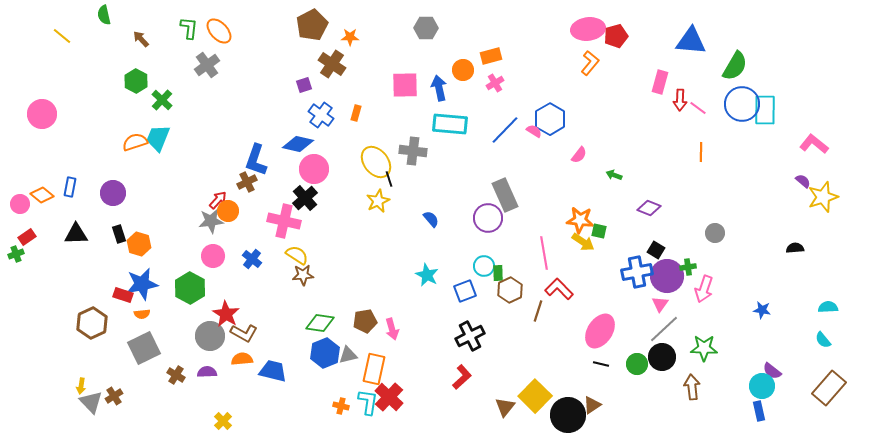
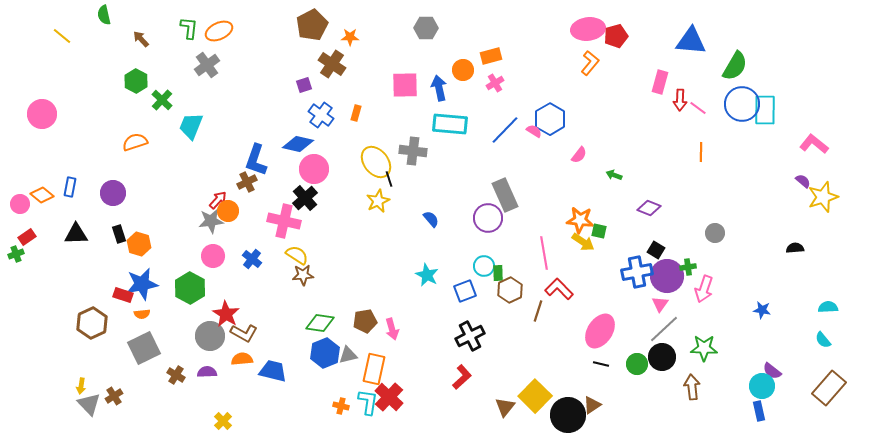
orange ellipse at (219, 31): rotated 72 degrees counterclockwise
cyan trapezoid at (158, 138): moved 33 px right, 12 px up
gray triangle at (91, 402): moved 2 px left, 2 px down
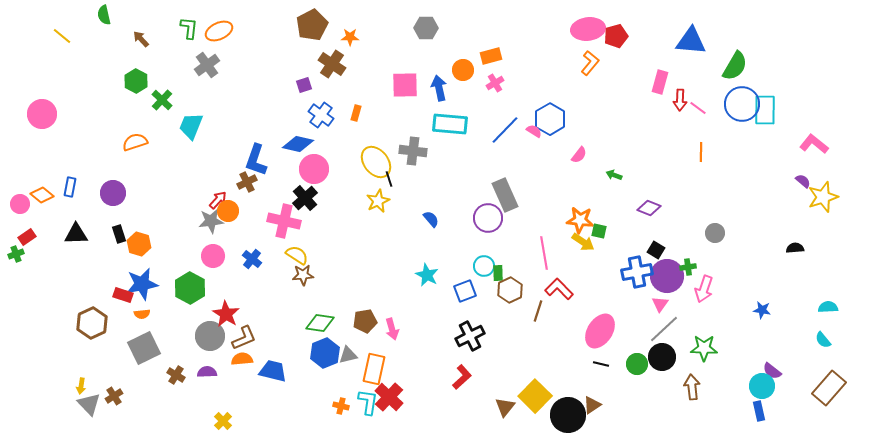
brown L-shape at (244, 333): moved 5 px down; rotated 52 degrees counterclockwise
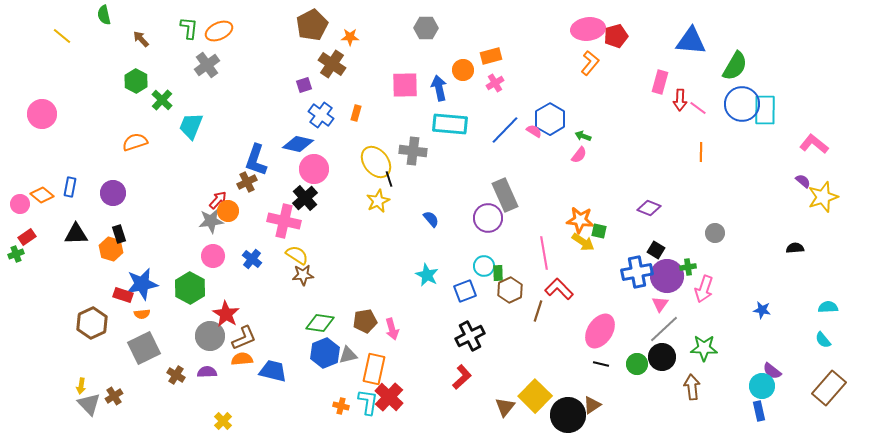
green arrow at (614, 175): moved 31 px left, 39 px up
orange hexagon at (139, 244): moved 28 px left, 5 px down
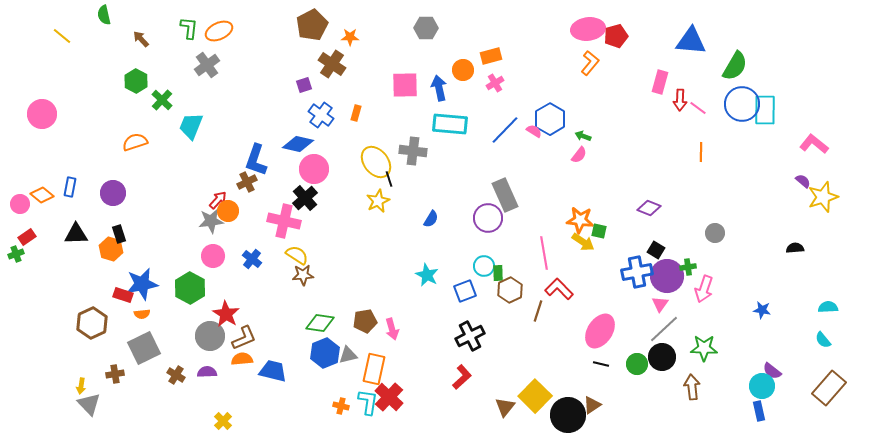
blue semicircle at (431, 219): rotated 72 degrees clockwise
brown cross at (114, 396): moved 1 px right, 22 px up; rotated 24 degrees clockwise
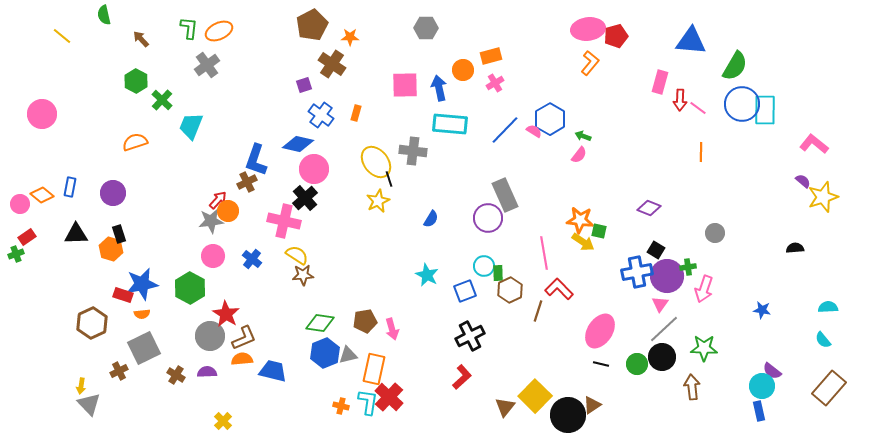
brown cross at (115, 374): moved 4 px right, 3 px up; rotated 18 degrees counterclockwise
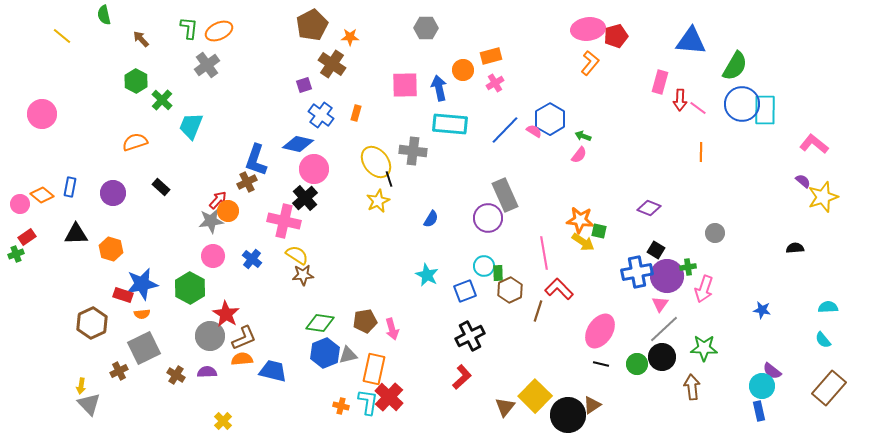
black rectangle at (119, 234): moved 42 px right, 47 px up; rotated 30 degrees counterclockwise
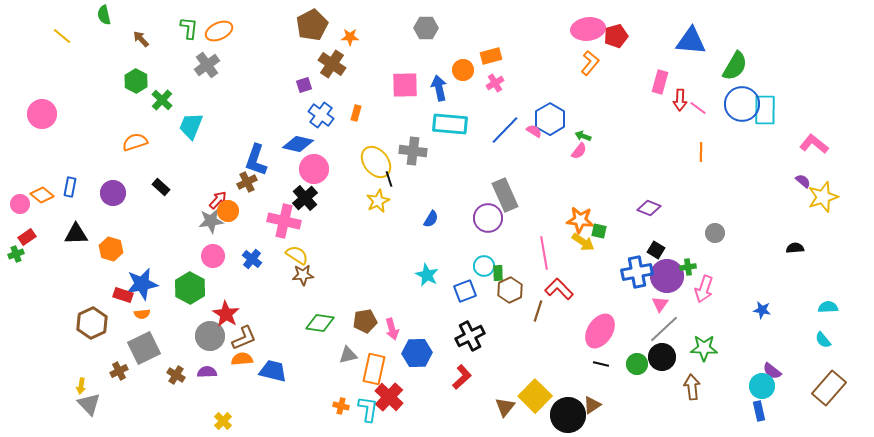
pink semicircle at (579, 155): moved 4 px up
blue hexagon at (325, 353): moved 92 px right; rotated 20 degrees clockwise
cyan L-shape at (368, 402): moved 7 px down
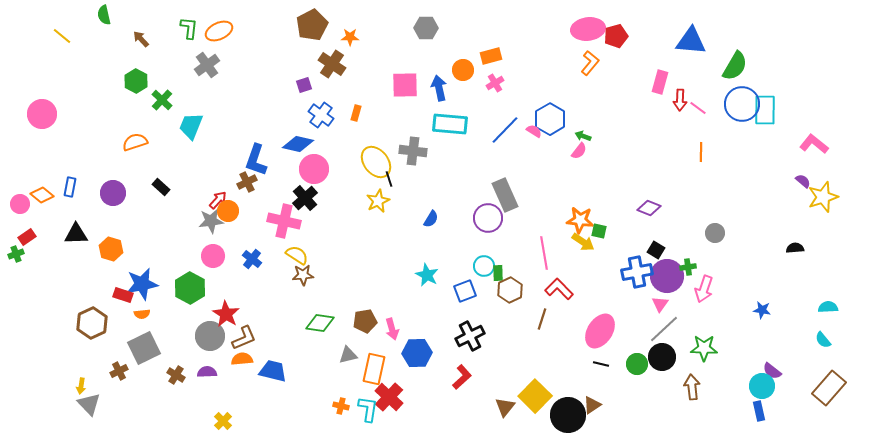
brown line at (538, 311): moved 4 px right, 8 px down
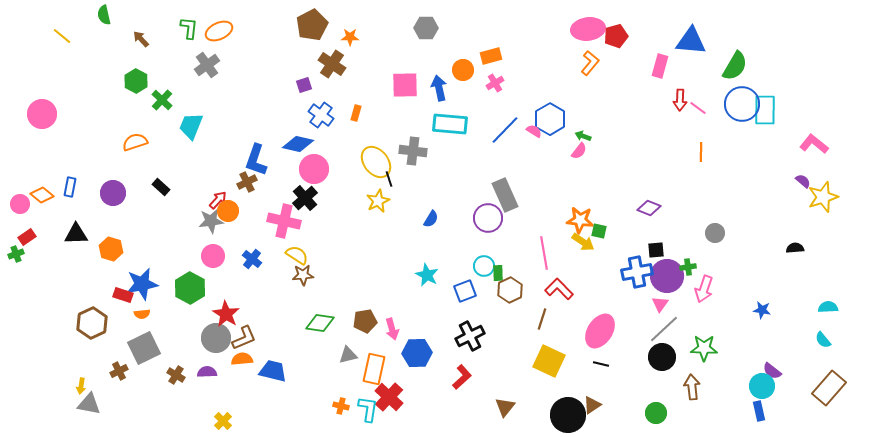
pink rectangle at (660, 82): moved 16 px up
black square at (656, 250): rotated 36 degrees counterclockwise
gray circle at (210, 336): moved 6 px right, 2 px down
green circle at (637, 364): moved 19 px right, 49 px down
yellow square at (535, 396): moved 14 px right, 35 px up; rotated 20 degrees counterclockwise
gray triangle at (89, 404): rotated 35 degrees counterclockwise
